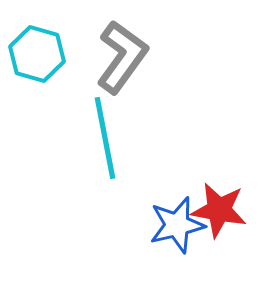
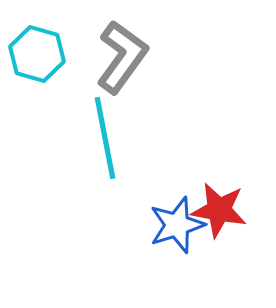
blue star: rotated 4 degrees counterclockwise
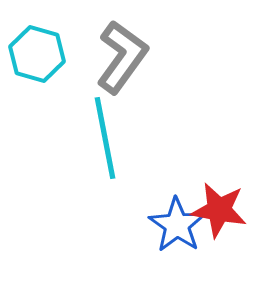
blue star: rotated 20 degrees counterclockwise
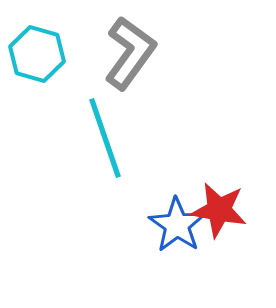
gray L-shape: moved 8 px right, 4 px up
cyan line: rotated 8 degrees counterclockwise
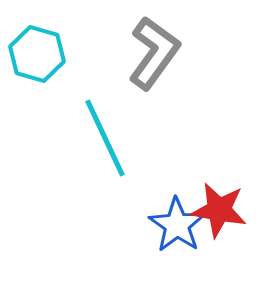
gray L-shape: moved 24 px right
cyan line: rotated 6 degrees counterclockwise
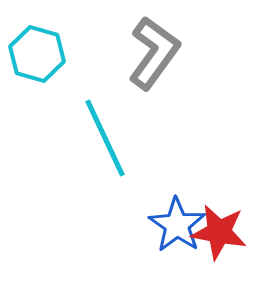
red star: moved 22 px down
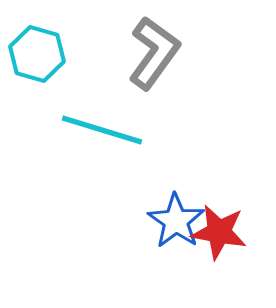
cyan line: moved 3 px left, 8 px up; rotated 48 degrees counterclockwise
blue star: moved 1 px left, 4 px up
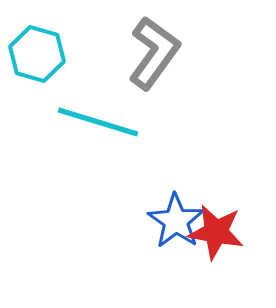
cyan line: moved 4 px left, 8 px up
red star: moved 3 px left
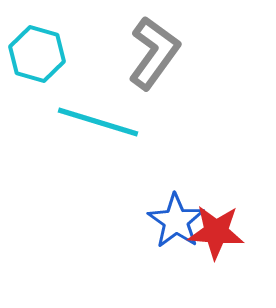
red star: rotated 6 degrees counterclockwise
